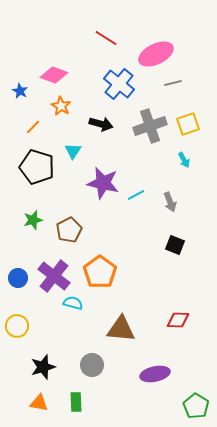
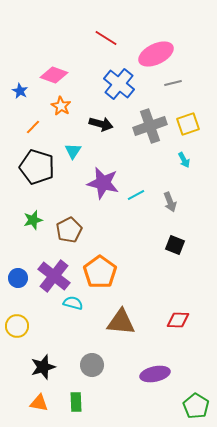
brown triangle: moved 7 px up
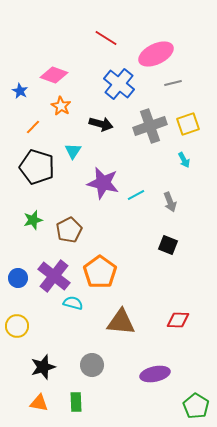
black square: moved 7 px left
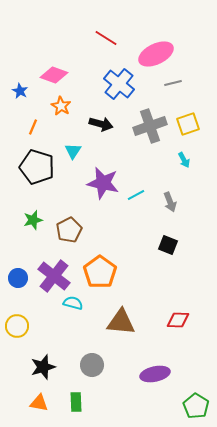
orange line: rotated 21 degrees counterclockwise
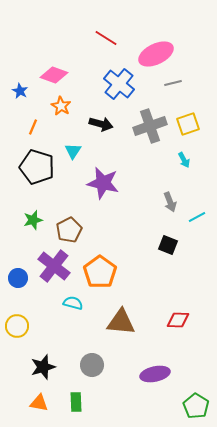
cyan line: moved 61 px right, 22 px down
purple cross: moved 10 px up
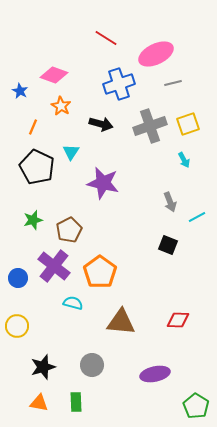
blue cross: rotated 32 degrees clockwise
cyan triangle: moved 2 px left, 1 px down
black pentagon: rotated 8 degrees clockwise
